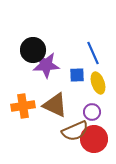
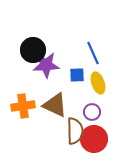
brown semicircle: rotated 68 degrees counterclockwise
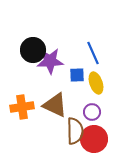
purple star: moved 4 px right, 4 px up
yellow ellipse: moved 2 px left
orange cross: moved 1 px left, 1 px down
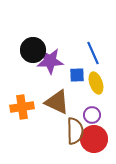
brown triangle: moved 2 px right, 3 px up
purple circle: moved 3 px down
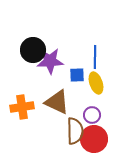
blue line: moved 2 px right, 4 px down; rotated 25 degrees clockwise
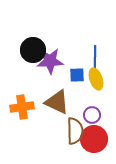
yellow ellipse: moved 4 px up
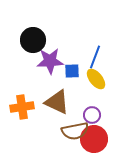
black circle: moved 10 px up
blue line: rotated 20 degrees clockwise
blue square: moved 5 px left, 4 px up
yellow ellipse: rotated 20 degrees counterclockwise
brown semicircle: rotated 80 degrees clockwise
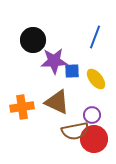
blue line: moved 20 px up
purple star: moved 4 px right
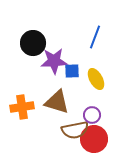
black circle: moved 3 px down
yellow ellipse: rotated 10 degrees clockwise
brown triangle: rotated 8 degrees counterclockwise
brown semicircle: moved 1 px up
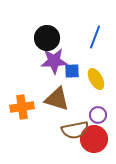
black circle: moved 14 px right, 5 px up
brown triangle: moved 3 px up
purple circle: moved 6 px right
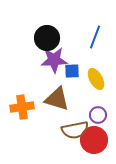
purple star: moved 1 px up
red circle: moved 1 px down
